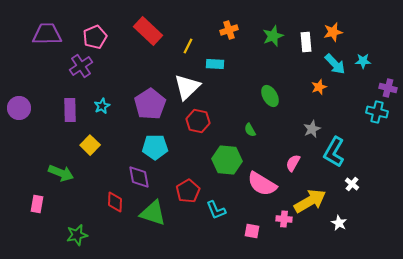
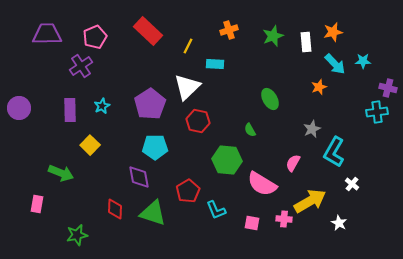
green ellipse at (270, 96): moved 3 px down
cyan cross at (377, 112): rotated 20 degrees counterclockwise
red diamond at (115, 202): moved 7 px down
pink square at (252, 231): moved 8 px up
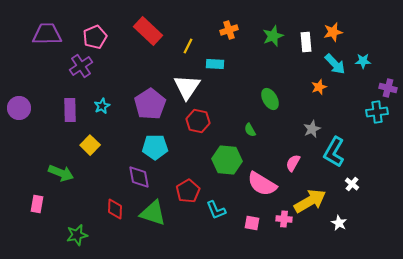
white triangle at (187, 87): rotated 12 degrees counterclockwise
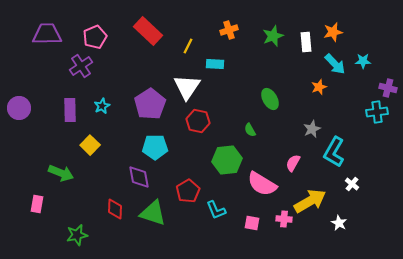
green hexagon at (227, 160): rotated 12 degrees counterclockwise
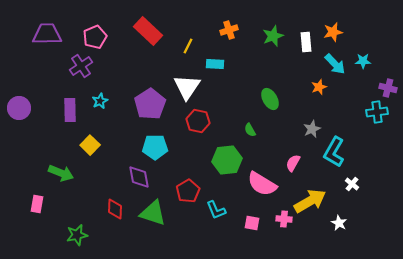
cyan star at (102, 106): moved 2 px left, 5 px up
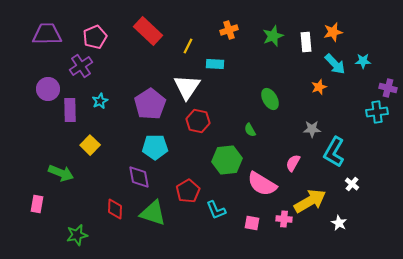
purple circle at (19, 108): moved 29 px right, 19 px up
gray star at (312, 129): rotated 24 degrees clockwise
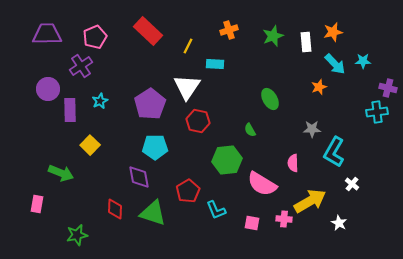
pink semicircle at (293, 163): rotated 30 degrees counterclockwise
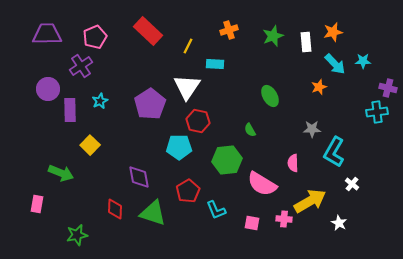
green ellipse at (270, 99): moved 3 px up
cyan pentagon at (155, 147): moved 24 px right
